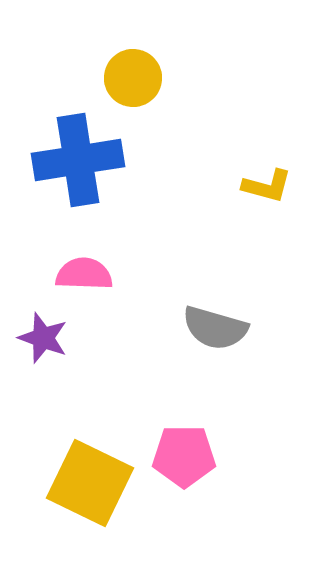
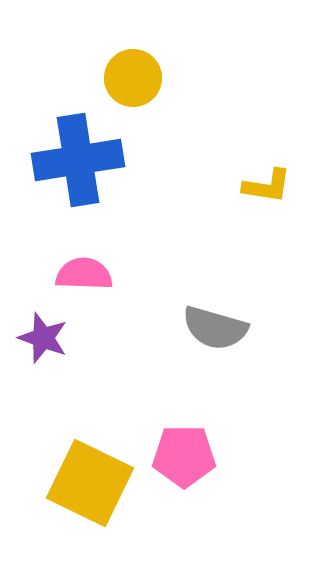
yellow L-shape: rotated 6 degrees counterclockwise
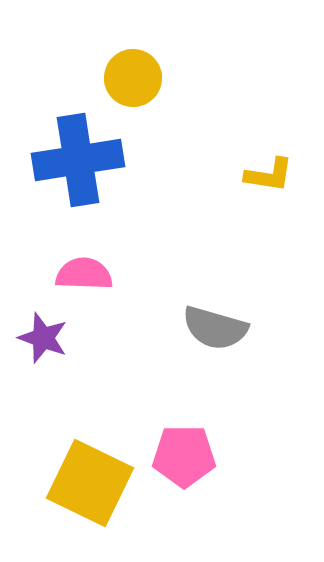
yellow L-shape: moved 2 px right, 11 px up
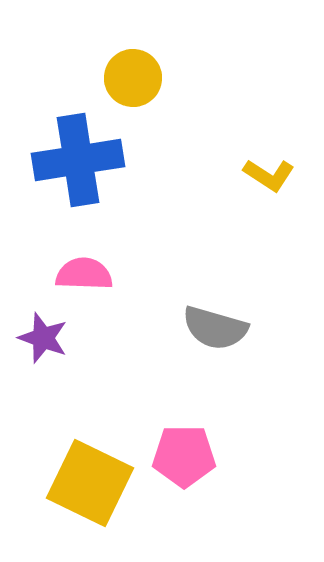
yellow L-shape: rotated 24 degrees clockwise
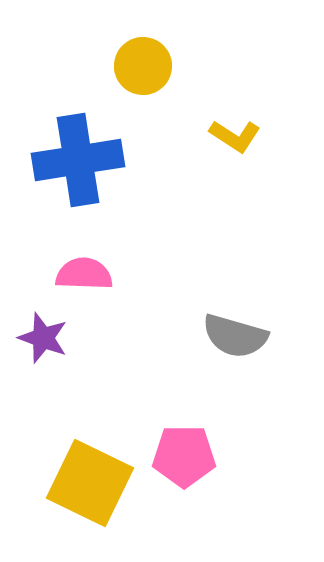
yellow circle: moved 10 px right, 12 px up
yellow L-shape: moved 34 px left, 39 px up
gray semicircle: moved 20 px right, 8 px down
